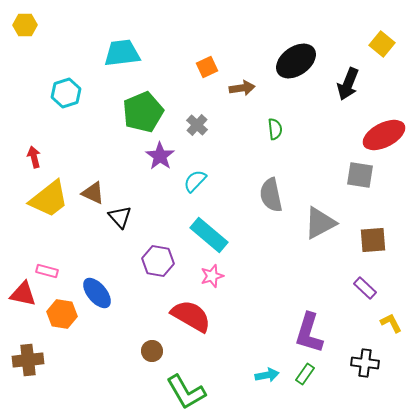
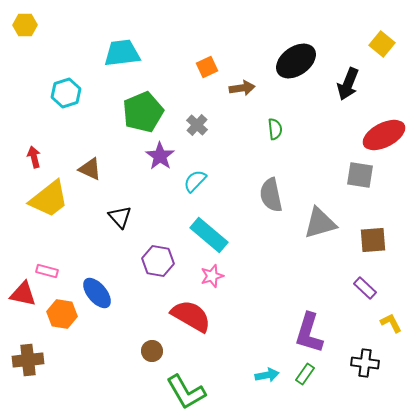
brown triangle: moved 3 px left, 24 px up
gray triangle: rotated 12 degrees clockwise
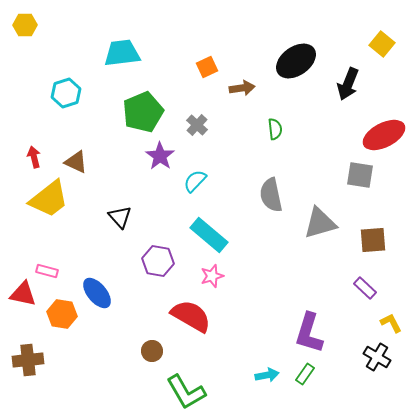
brown triangle: moved 14 px left, 7 px up
black cross: moved 12 px right, 6 px up; rotated 24 degrees clockwise
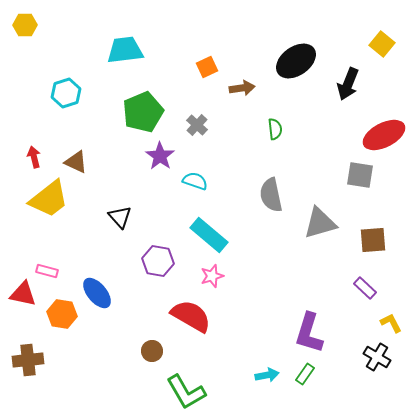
cyan trapezoid: moved 3 px right, 3 px up
cyan semicircle: rotated 65 degrees clockwise
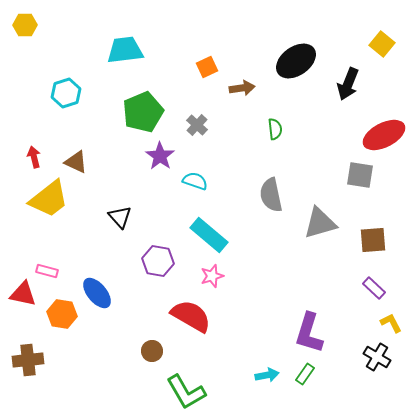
purple rectangle: moved 9 px right
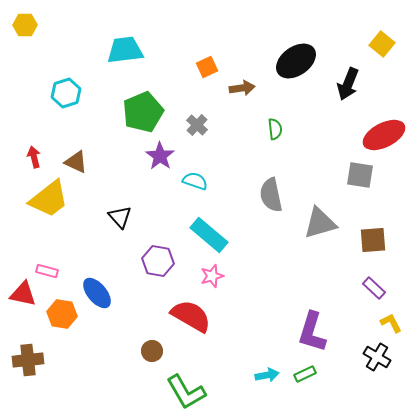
purple L-shape: moved 3 px right, 1 px up
green rectangle: rotated 30 degrees clockwise
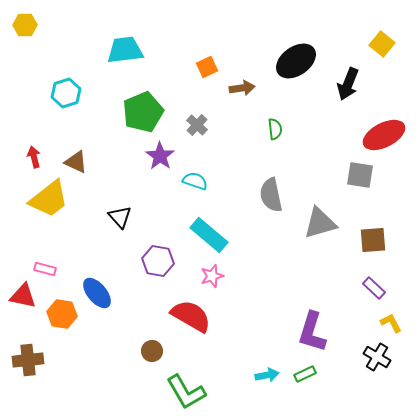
pink rectangle: moved 2 px left, 2 px up
red triangle: moved 2 px down
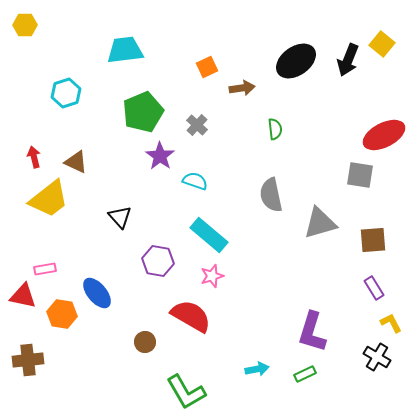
black arrow: moved 24 px up
pink rectangle: rotated 25 degrees counterclockwise
purple rectangle: rotated 15 degrees clockwise
brown circle: moved 7 px left, 9 px up
cyan arrow: moved 10 px left, 6 px up
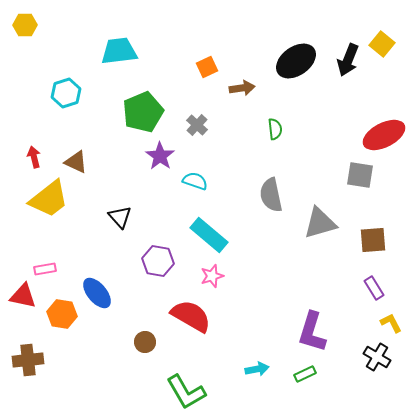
cyan trapezoid: moved 6 px left, 1 px down
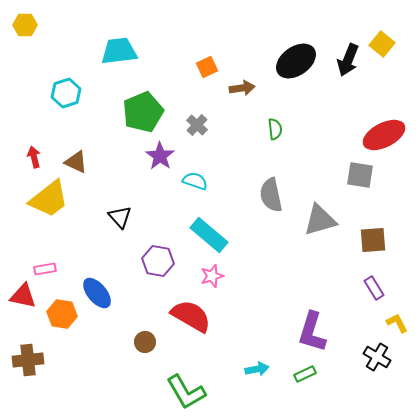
gray triangle: moved 3 px up
yellow L-shape: moved 6 px right
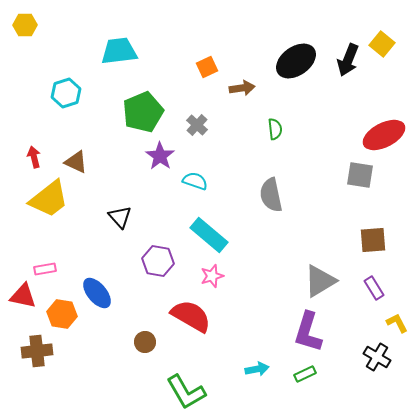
gray triangle: moved 61 px down; rotated 15 degrees counterclockwise
purple L-shape: moved 4 px left
brown cross: moved 9 px right, 9 px up
